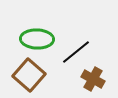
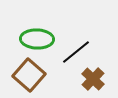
brown cross: rotated 15 degrees clockwise
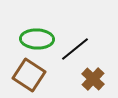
black line: moved 1 px left, 3 px up
brown square: rotated 8 degrees counterclockwise
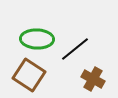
brown cross: rotated 15 degrees counterclockwise
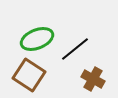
green ellipse: rotated 24 degrees counterclockwise
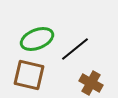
brown square: rotated 20 degrees counterclockwise
brown cross: moved 2 px left, 4 px down
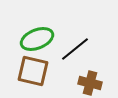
brown square: moved 4 px right, 4 px up
brown cross: moved 1 px left; rotated 15 degrees counterclockwise
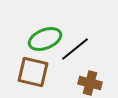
green ellipse: moved 8 px right
brown square: moved 1 px down
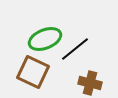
brown square: rotated 12 degrees clockwise
